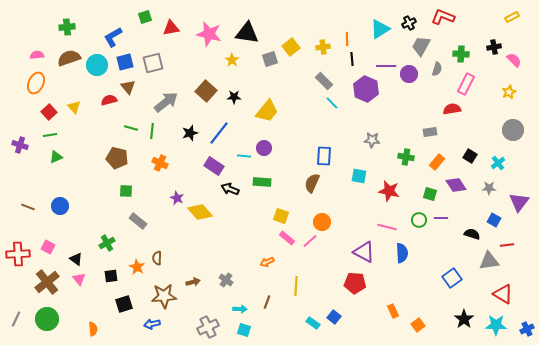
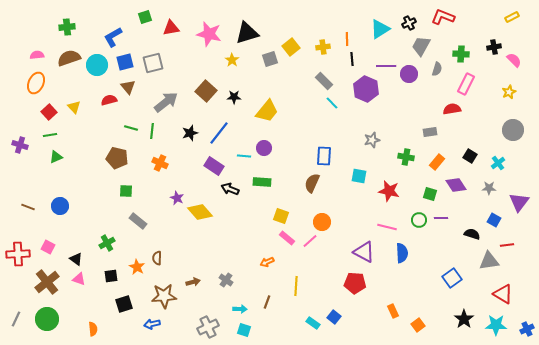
black triangle at (247, 33): rotated 25 degrees counterclockwise
gray star at (372, 140): rotated 21 degrees counterclockwise
pink triangle at (79, 279): rotated 32 degrees counterclockwise
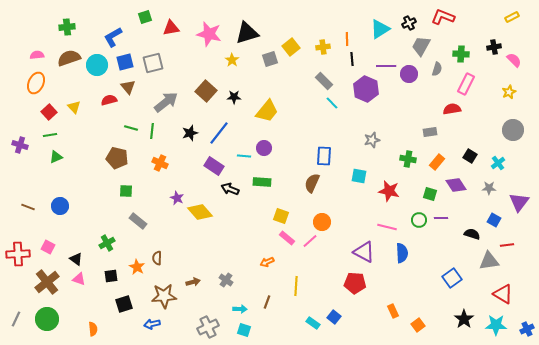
green cross at (406, 157): moved 2 px right, 2 px down
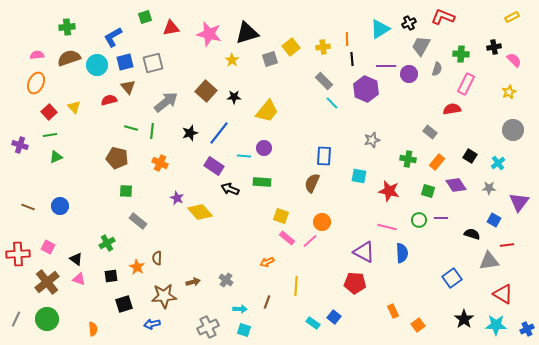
gray rectangle at (430, 132): rotated 48 degrees clockwise
green square at (430, 194): moved 2 px left, 3 px up
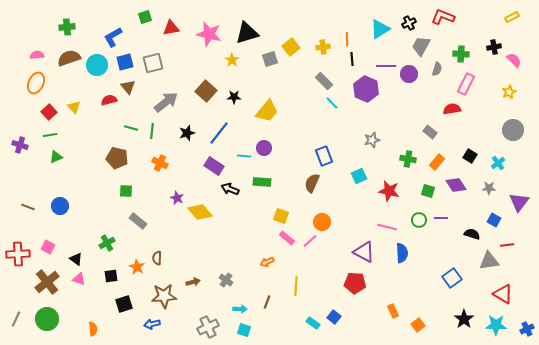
black star at (190, 133): moved 3 px left
blue rectangle at (324, 156): rotated 24 degrees counterclockwise
cyan square at (359, 176): rotated 35 degrees counterclockwise
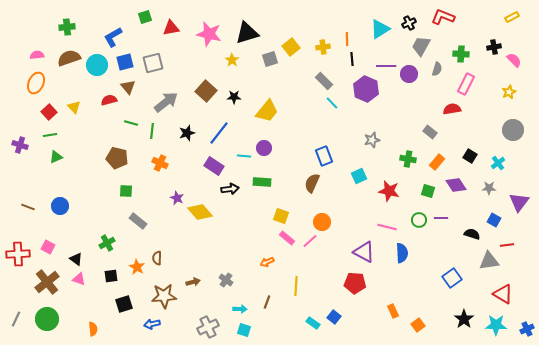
green line at (131, 128): moved 5 px up
black arrow at (230, 189): rotated 150 degrees clockwise
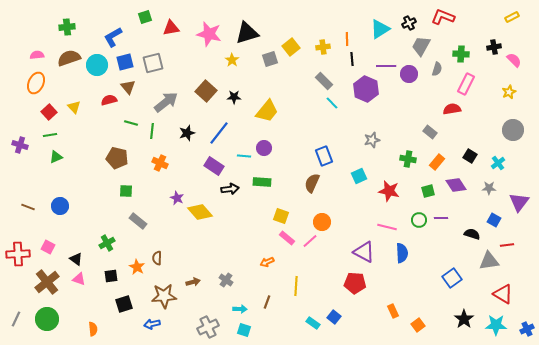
green square at (428, 191): rotated 32 degrees counterclockwise
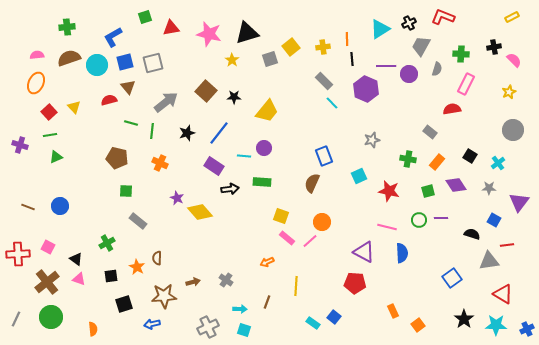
green circle at (47, 319): moved 4 px right, 2 px up
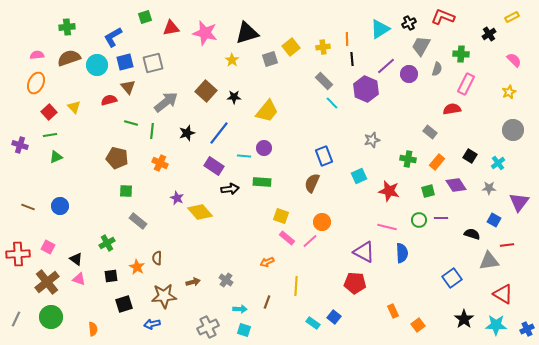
pink star at (209, 34): moved 4 px left, 1 px up
black cross at (494, 47): moved 5 px left, 13 px up; rotated 24 degrees counterclockwise
purple line at (386, 66): rotated 42 degrees counterclockwise
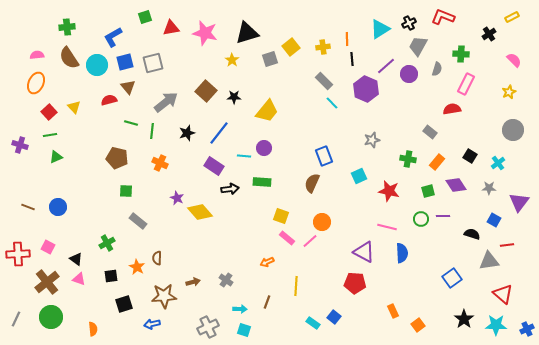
gray trapezoid at (421, 46): moved 3 px left
brown semicircle at (69, 58): rotated 105 degrees counterclockwise
blue circle at (60, 206): moved 2 px left, 1 px down
purple line at (441, 218): moved 2 px right, 2 px up
green circle at (419, 220): moved 2 px right, 1 px up
red triangle at (503, 294): rotated 10 degrees clockwise
